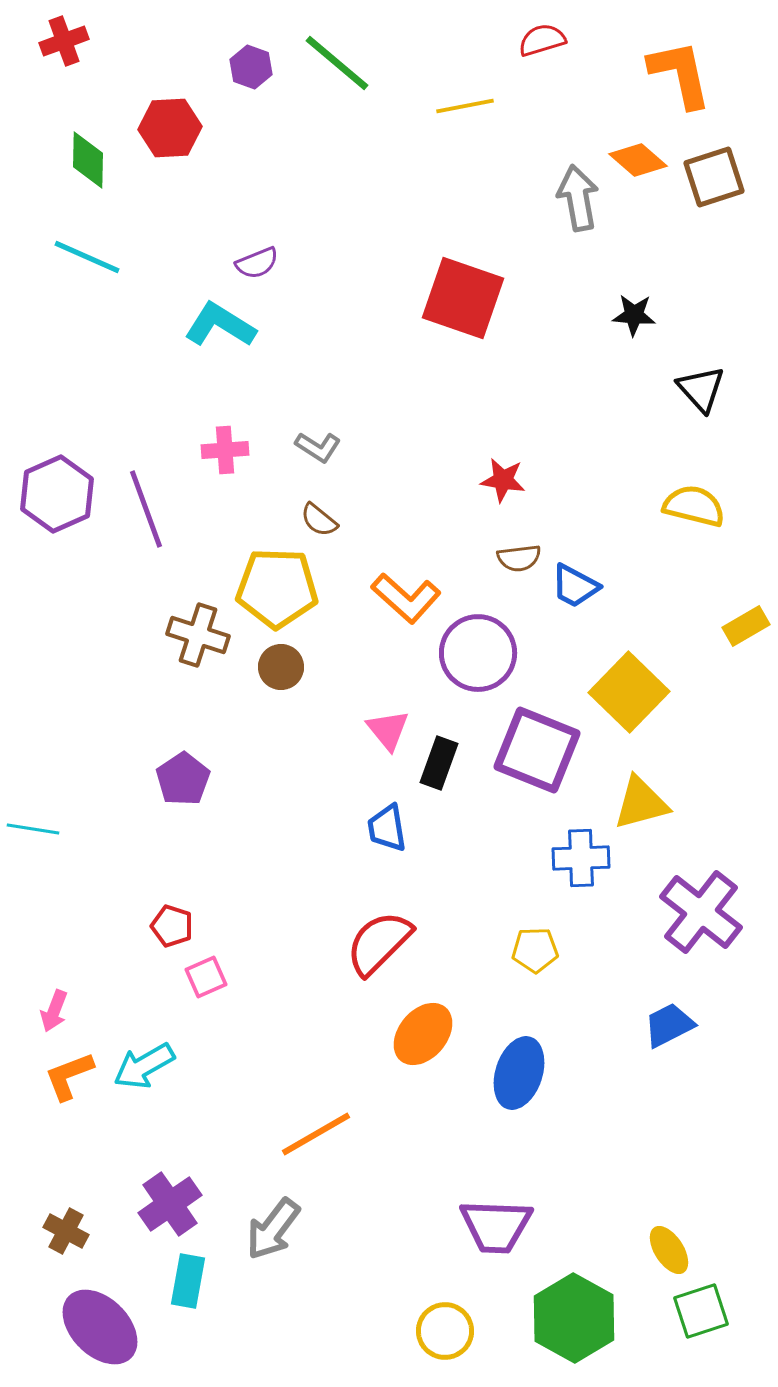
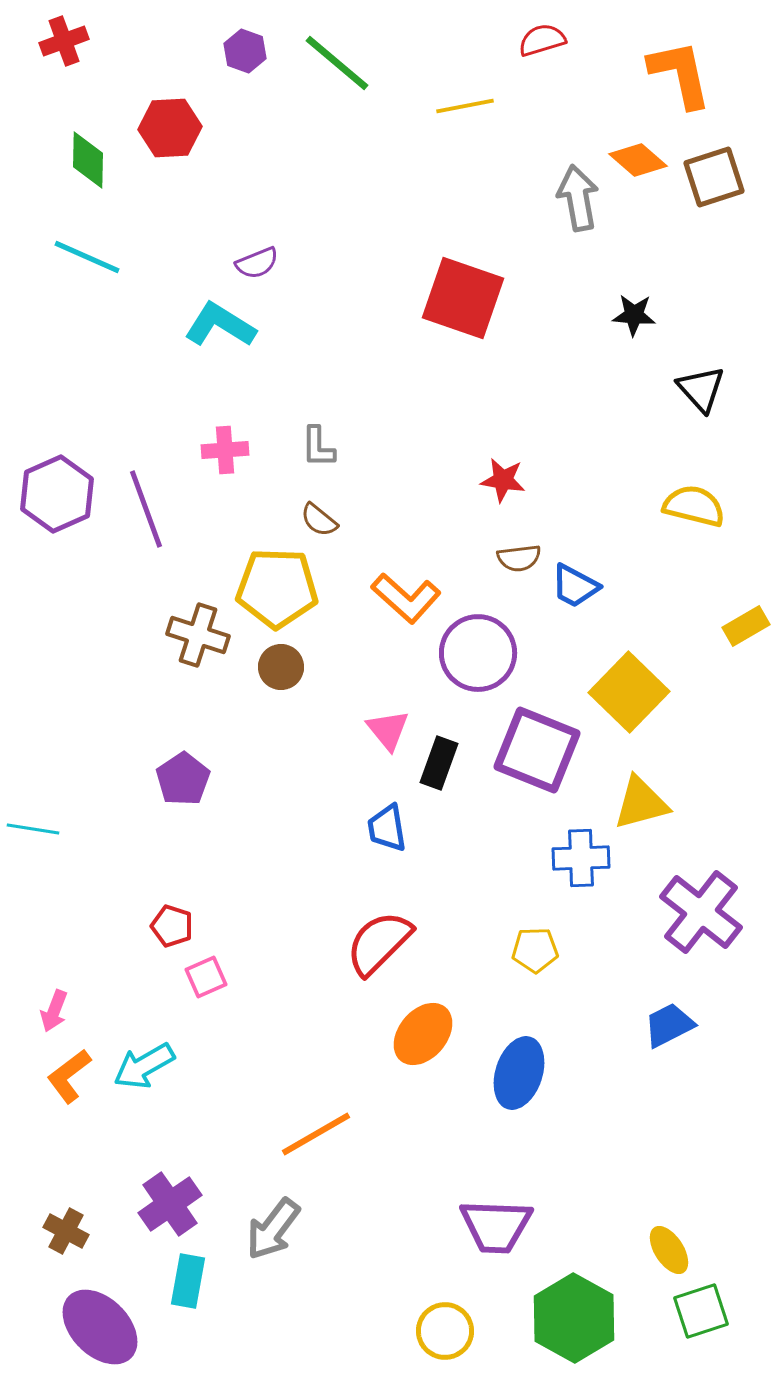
purple hexagon at (251, 67): moved 6 px left, 16 px up
gray L-shape at (318, 447): rotated 57 degrees clockwise
orange L-shape at (69, 1076): rotated 16 degrees counterclockwise
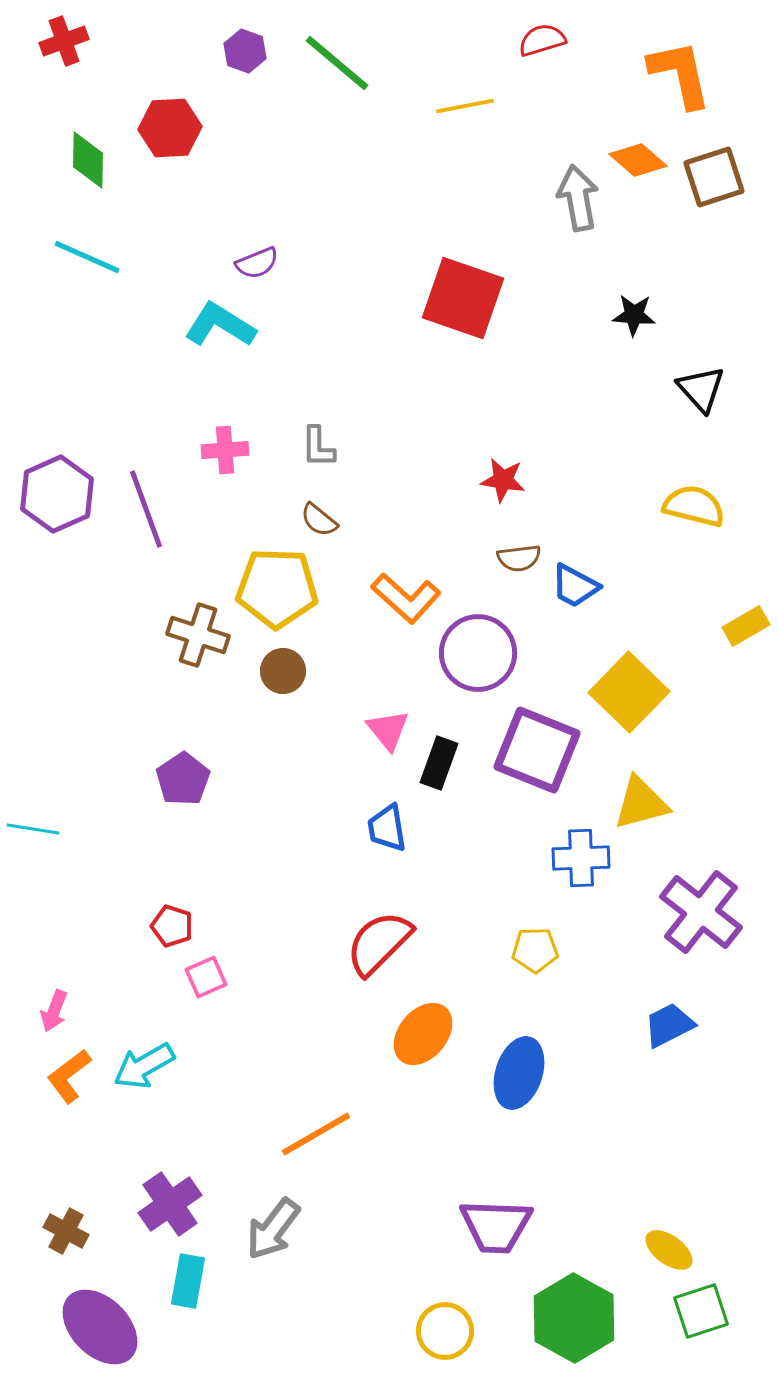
brown circle at (281, 667): moved 2 px right, 4 px down
yellow ellipse at (669, 1250): rotated 21 degrees counterclockwise
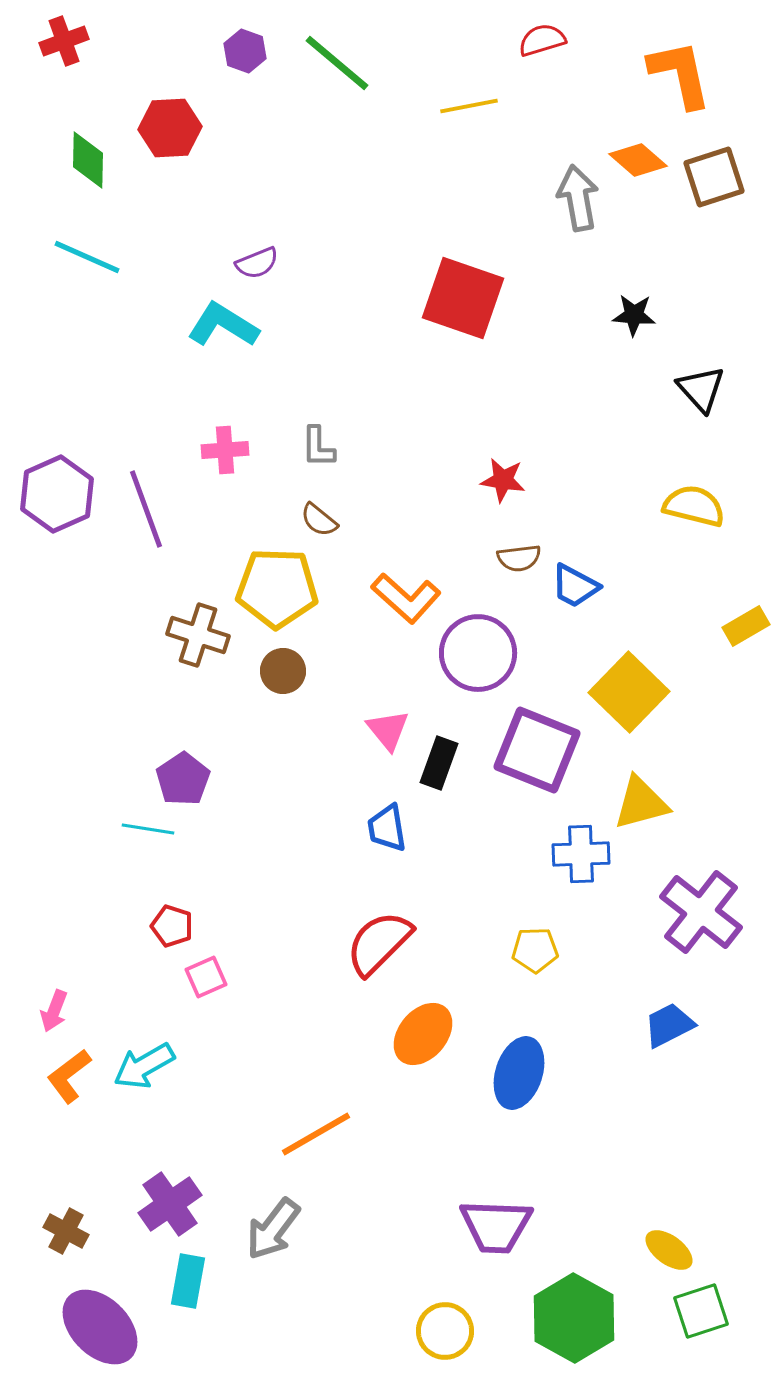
yellow line at (465, 106): moved 4 px right
cyan L-shape at (220, 325): moved 3 px right
cyan line at (33, 829): moved 115 px right
blue cross at (581, 858): moved 4 px up
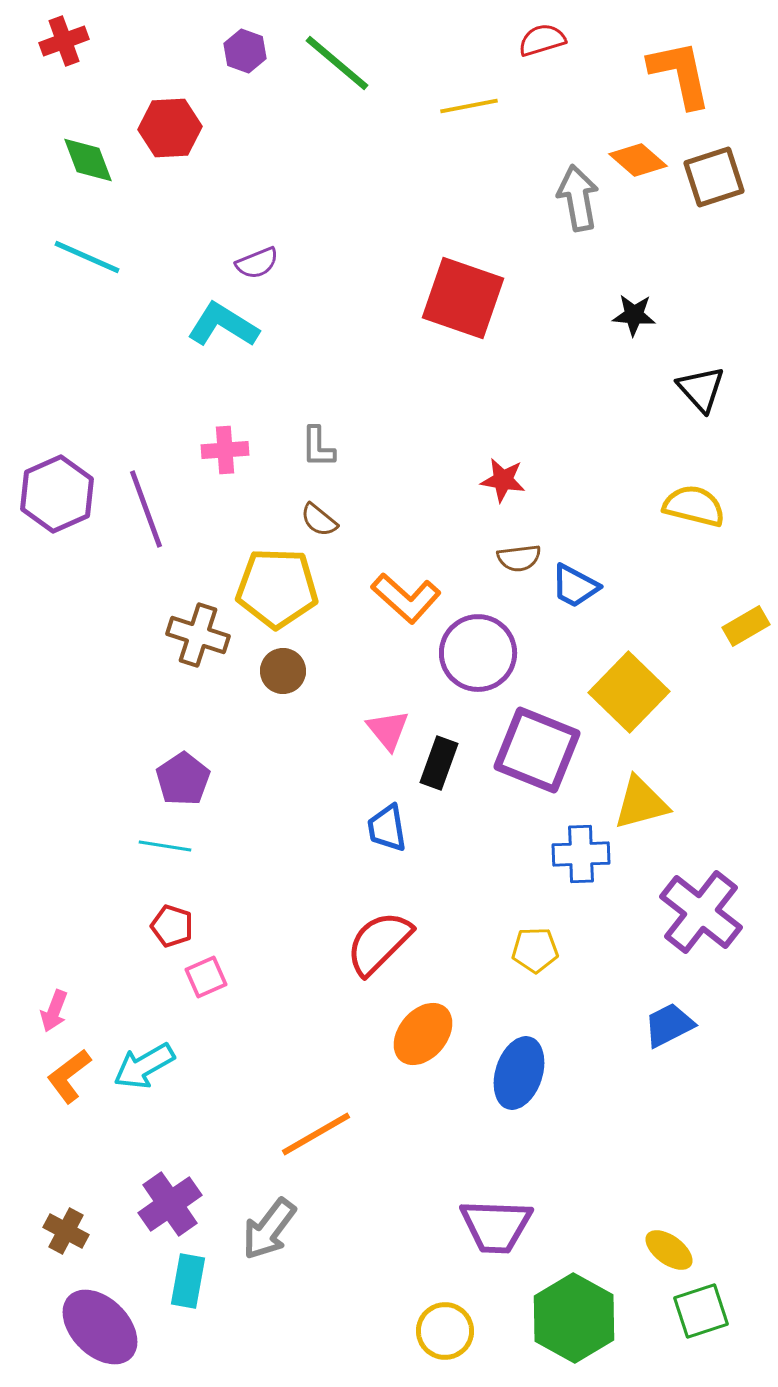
green diamond at (88, 160): rotated 22 degrees counterclockwise
cyan line at (148, 829): moved 17 px right, 17 px down
gray arrow at (273, 1229): moved 4 px left
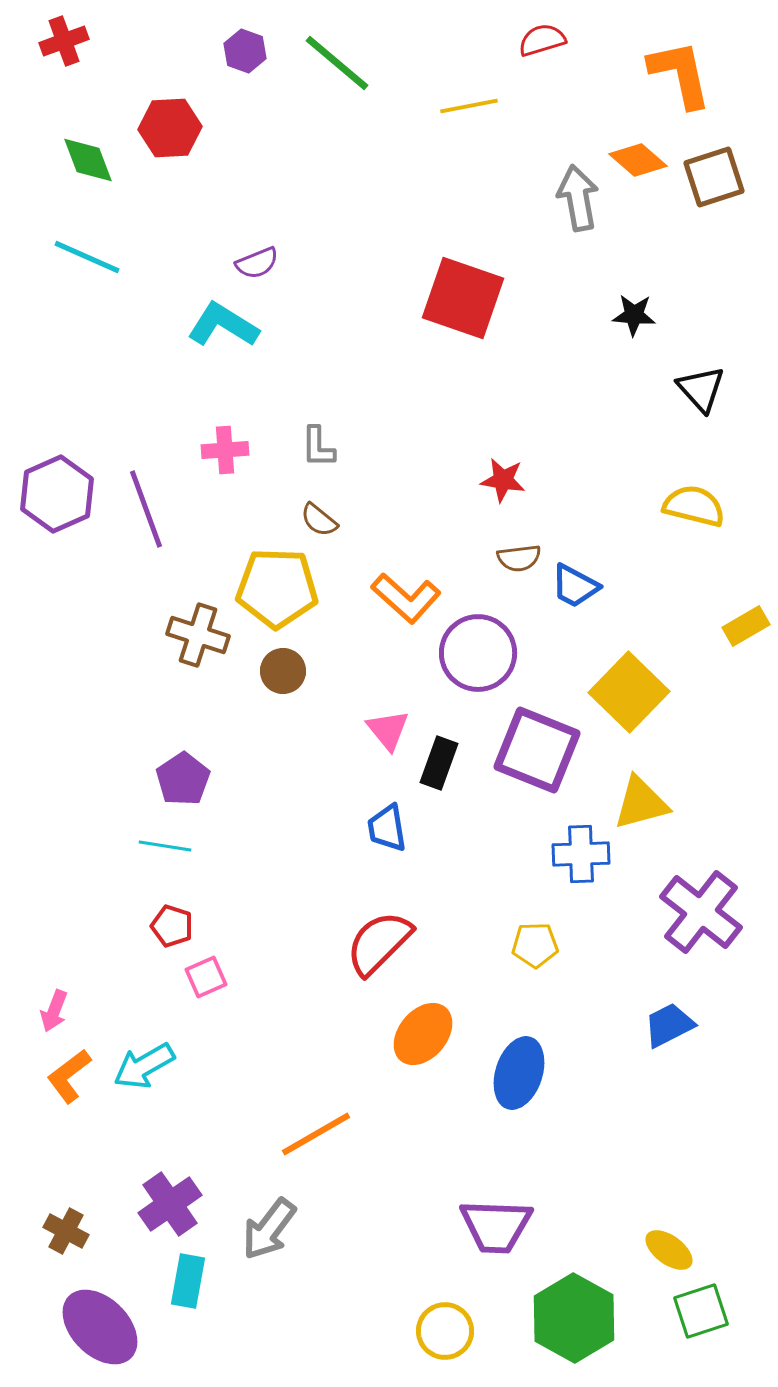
yellow pentagon at (535, 950): moved 5 px up
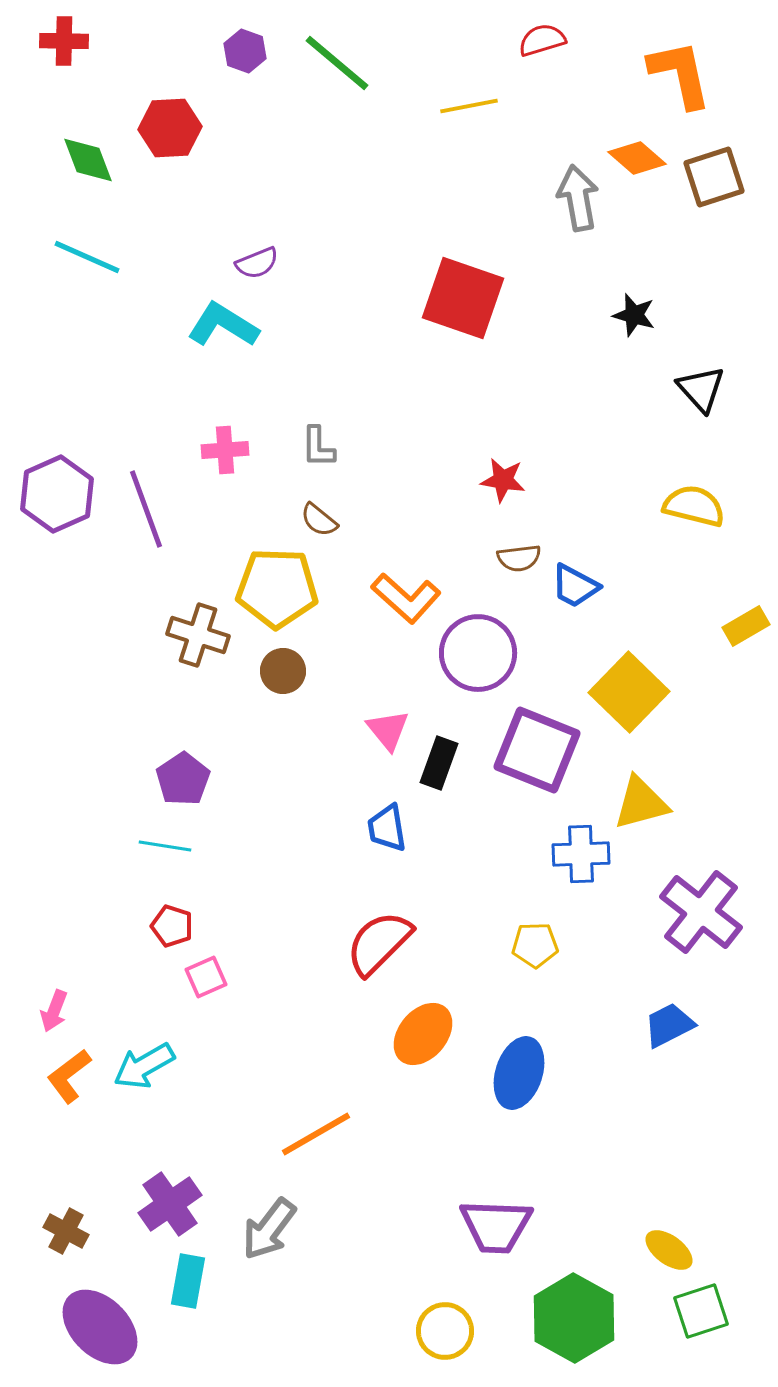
red cross at (64, 41): rotated 21 degrees clockwise
orange diamond at (638, 160): moved 1 px left, 2 px up
black star at (634, 315): rotated 12 degrees clockwise
